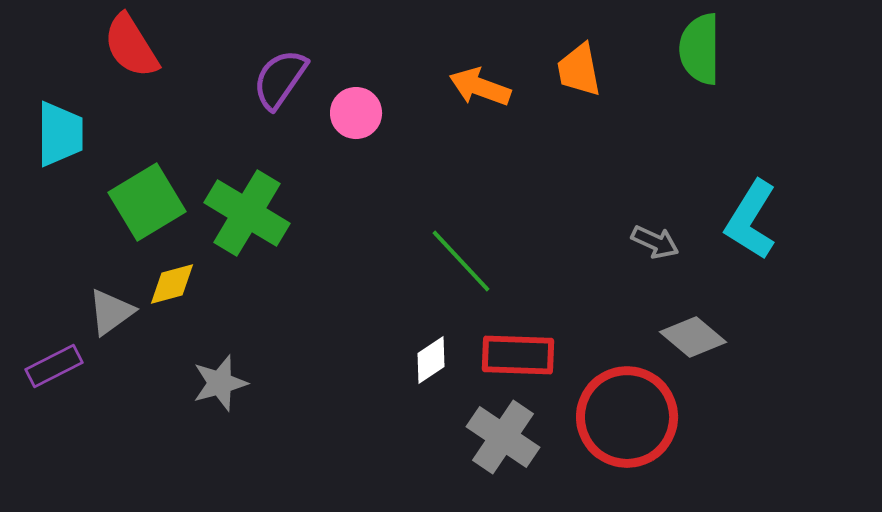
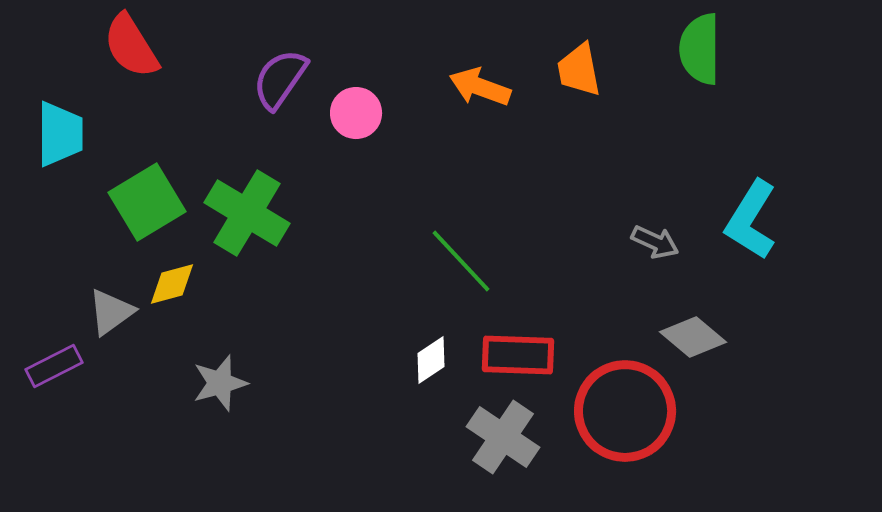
red circle: moved 2 px left, 6 px up
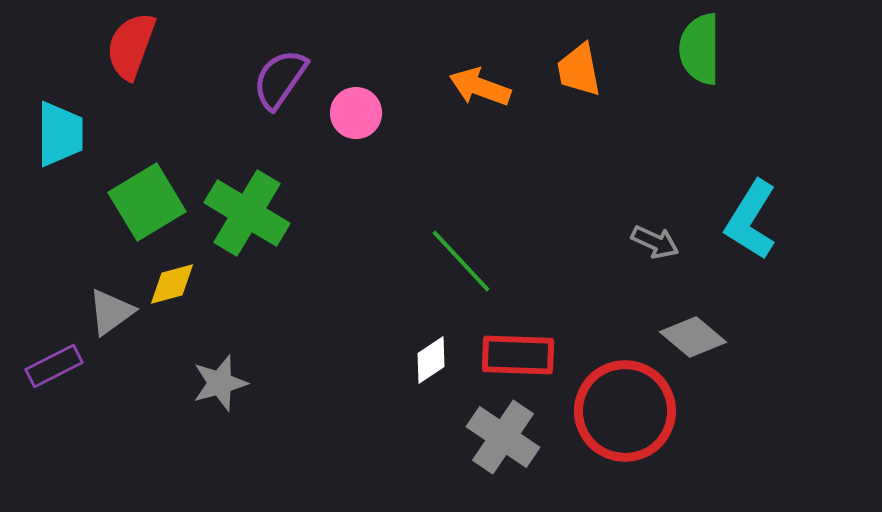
red semicircle: rotated 52 degrees clockwise
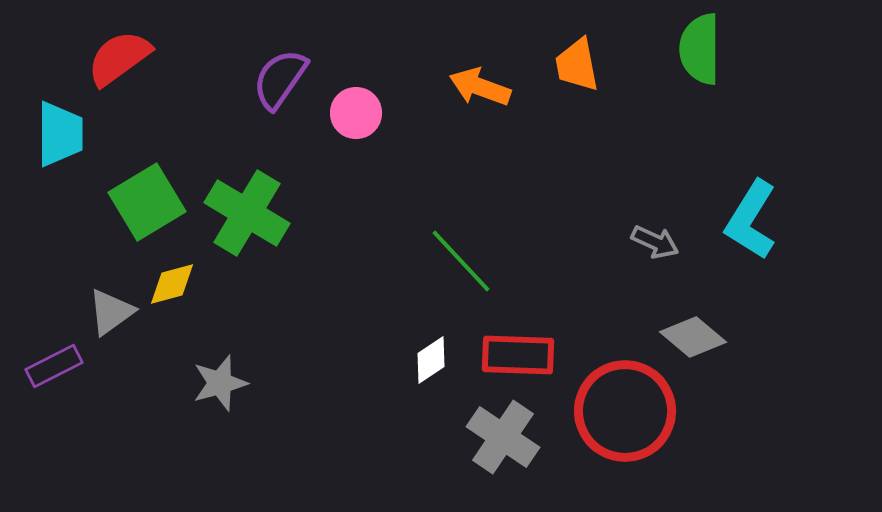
red semicircle: moved 12 px left, 12 px down; rotated 34 degrees clockwise
orange trapezoid: moved 2 px left, 5 px up
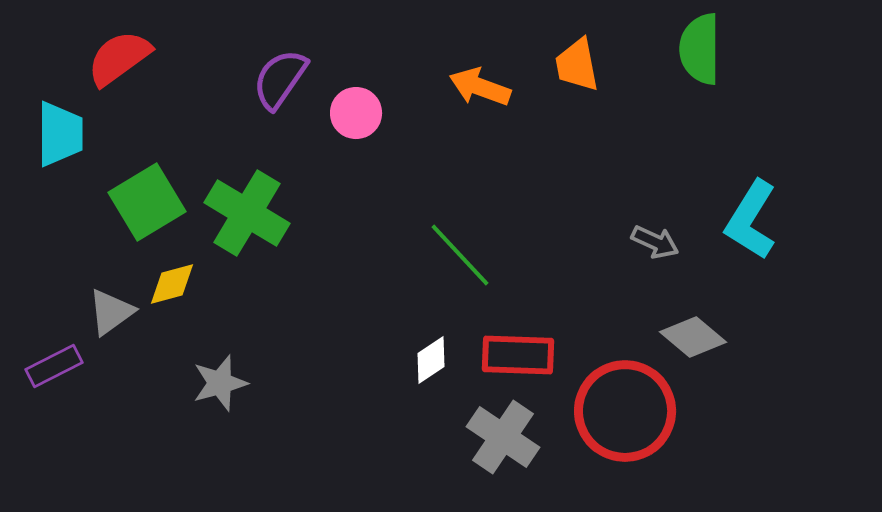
green line: moved 1 px left, 6 px up
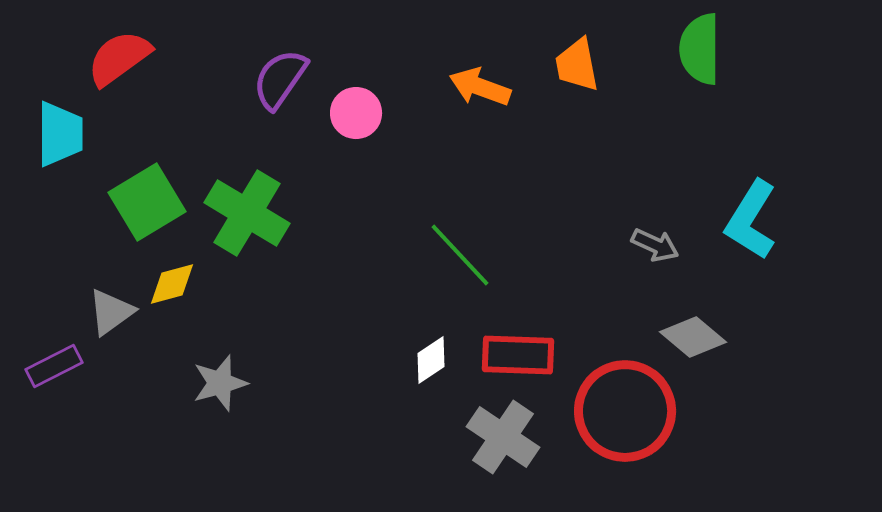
gray arrow: moved 3 px down
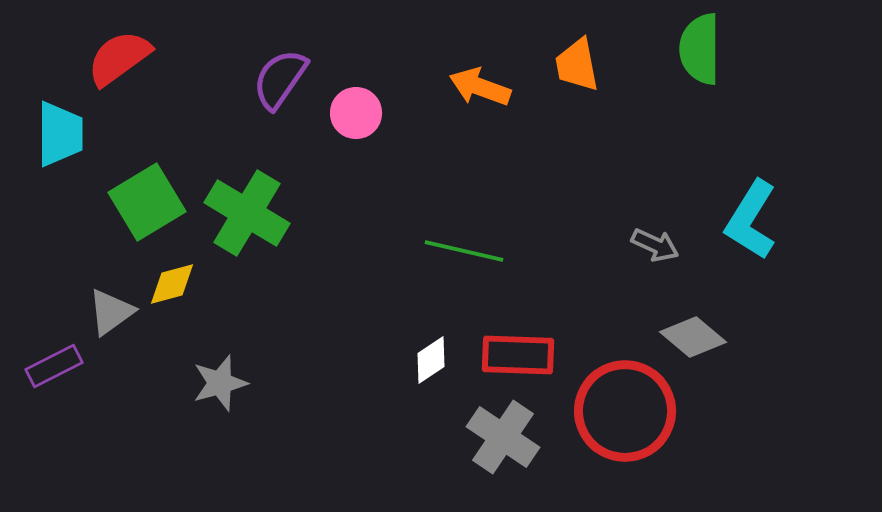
green line: moved 4 px right, 4 px up; rotated 34 degrees counterclockwise
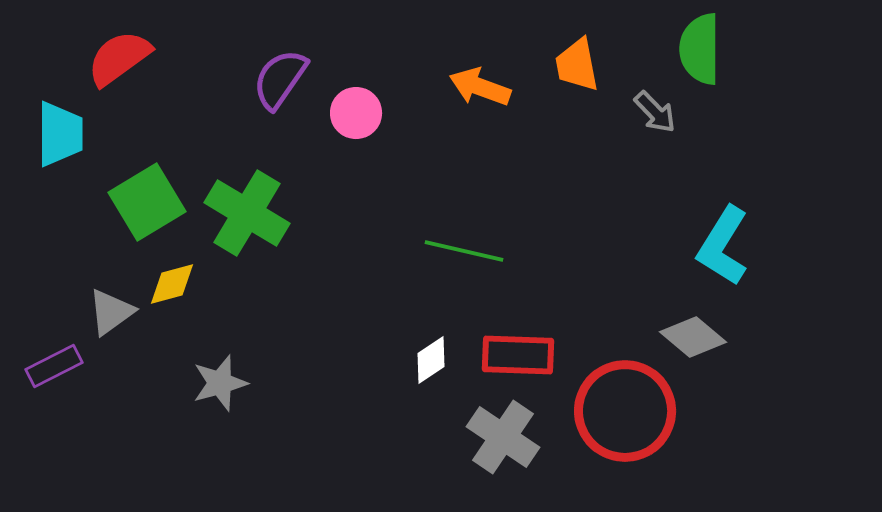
cyan L-shape: moved 28 px left, 26 px down
gray arrow: moved 133 px up; rotated 21 degrees clockwise
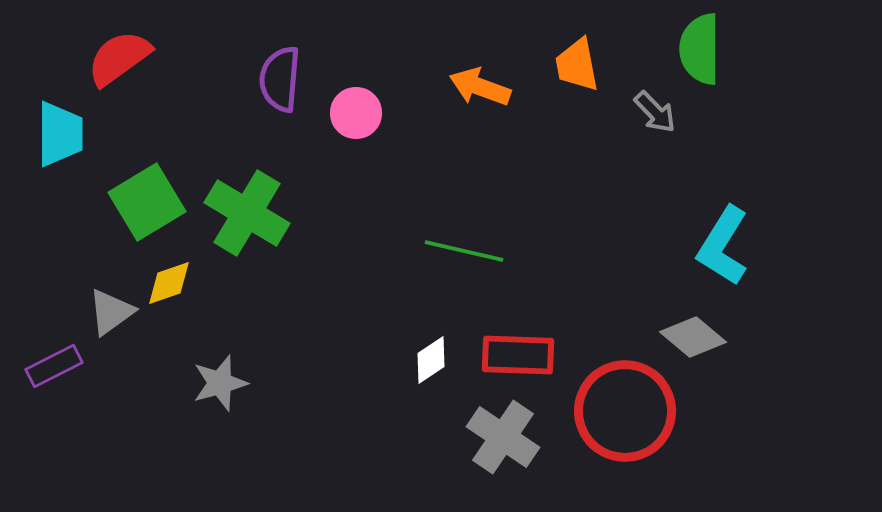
purple semicircle: rotated 30 degrees counterclockwise
yellow diamond: moved 3 px left, 1 px up; rotated 4 degrees counterclockwise
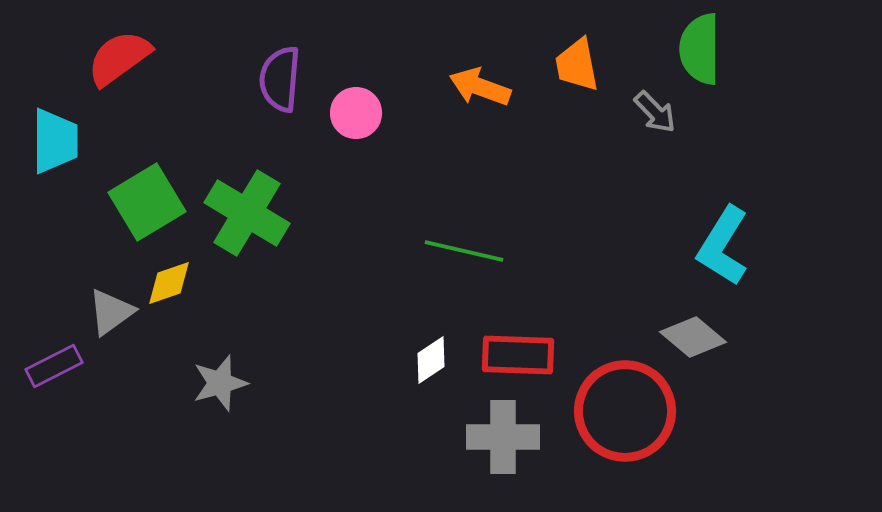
cyan trapezoid: moved 5 px left, 7 px down
gray cross: rotated 34 degrees counterclockwise
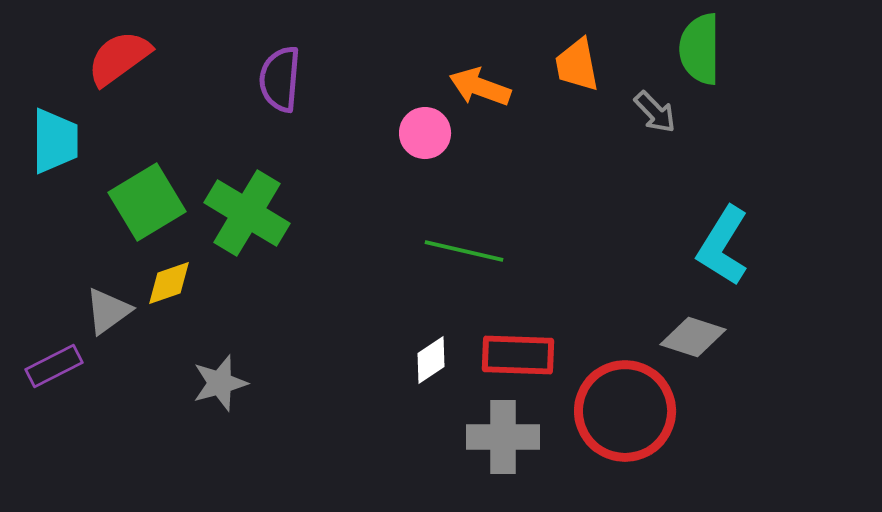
pink circle: moved 69 px right, 20 px down
gray triangle: moved 3 px left, 1 px up
gray diamond: rotated 22 degrees counterclockwise
